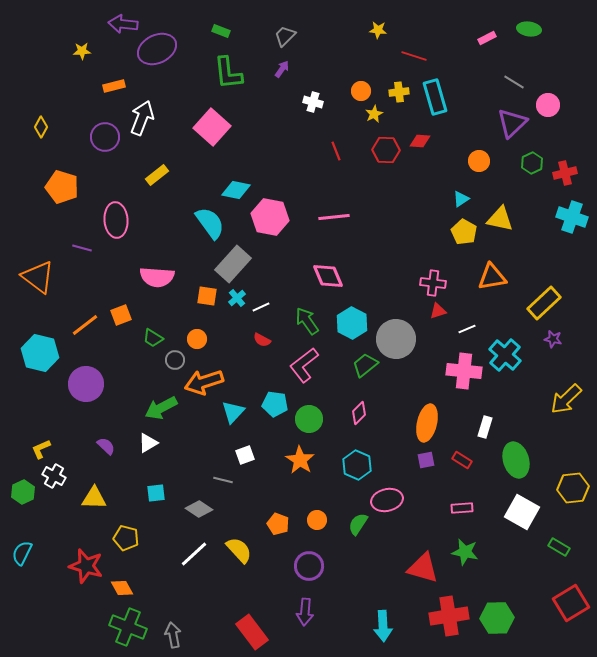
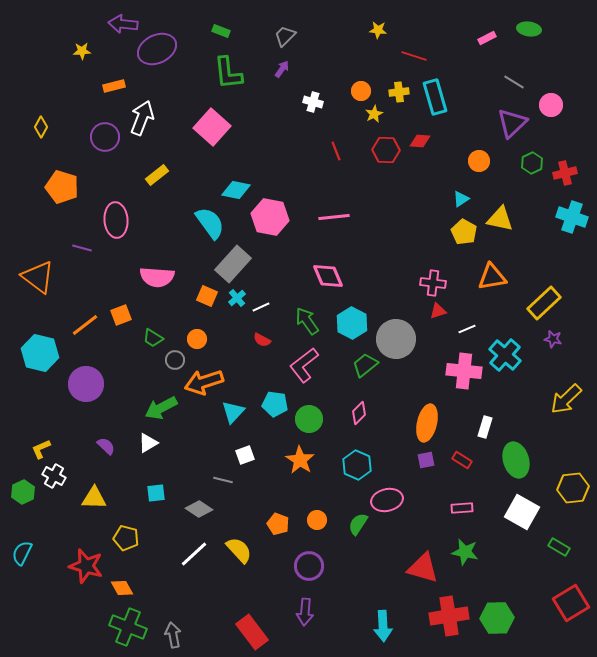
pink circle at (548, 105): moved 3 px right
orange square at (207, 296): rotated 15 degrees clockwise
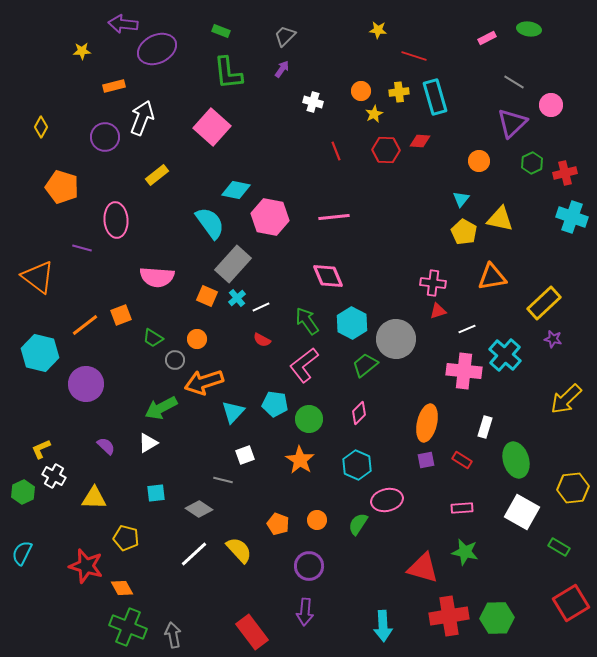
cyan triangle at (461, 199): rotated 18 degrees counterclockwise
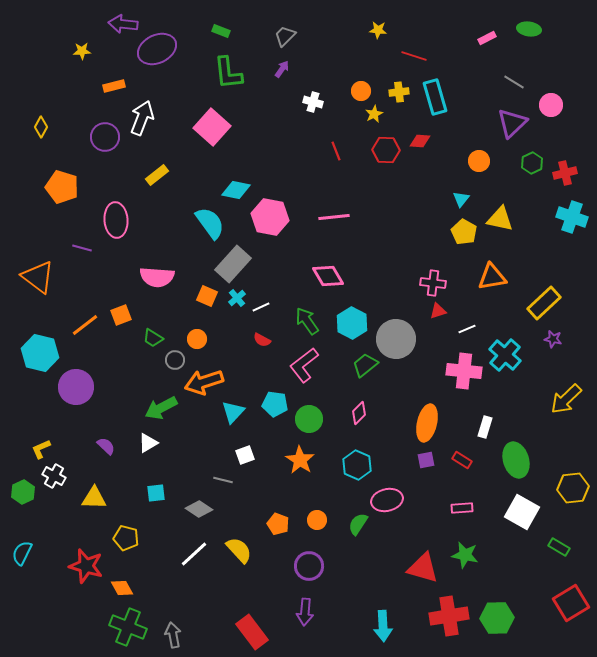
pink diamond at (328, 276): rotated 8 degrees counterclockwise
purple circle at (86, 384): moved 10 px left, 3 px down
green star at (465, 552): moved 3 px down
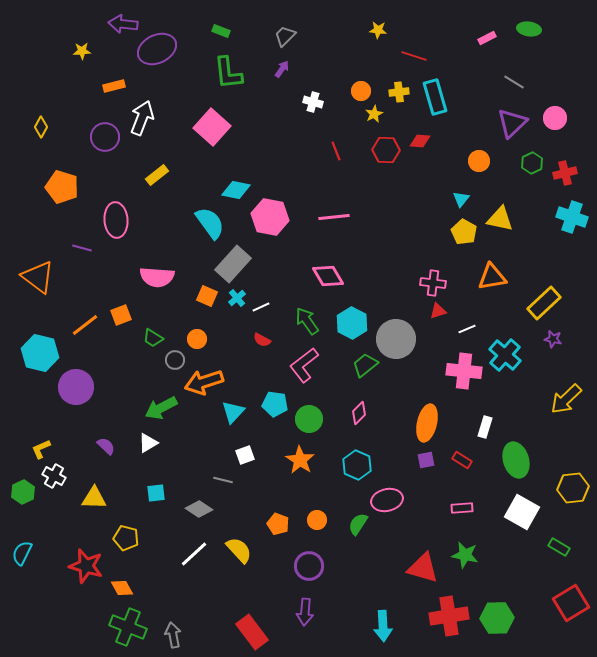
pink circle at (551, 105): moved 4 px right, 13 px down
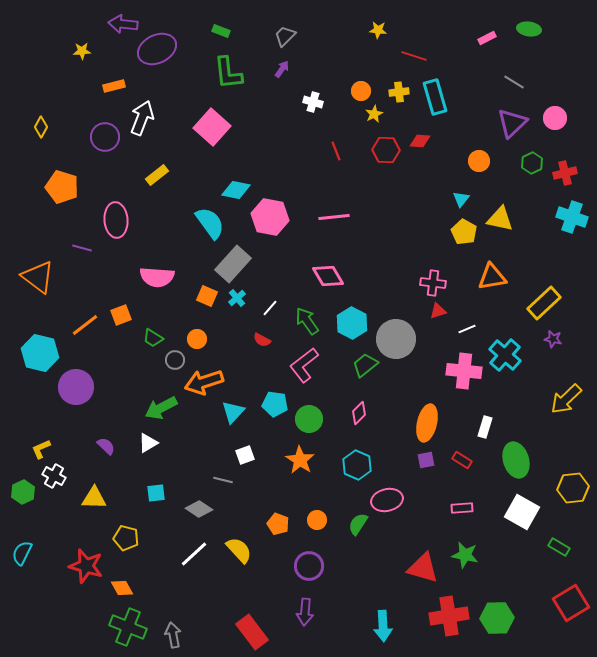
white line at (261, 307): moved 9 px right, 1 px down; rotated 24 degrees counterclockwise
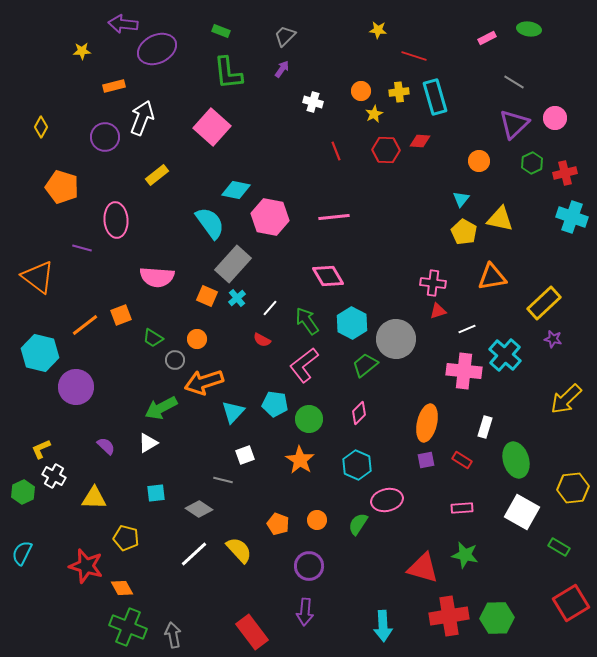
purple triangle at (512, 123): moved 2 px right, 1 px down
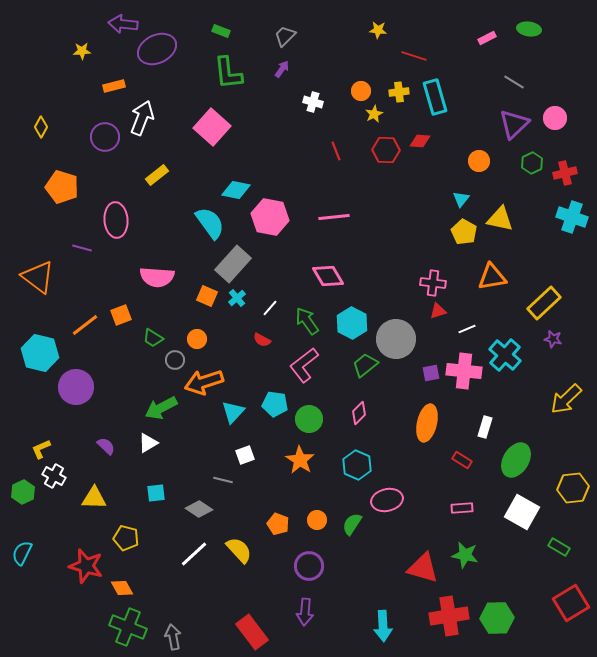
purple square at (426, 460): moved 5 px right, 87 px up
green ellipse at (516, 460): rotated 48 degrees clockwise
green semicircle at (358, 524): moved 6 px left
gray arrow at (173, 635): moved 2 px down
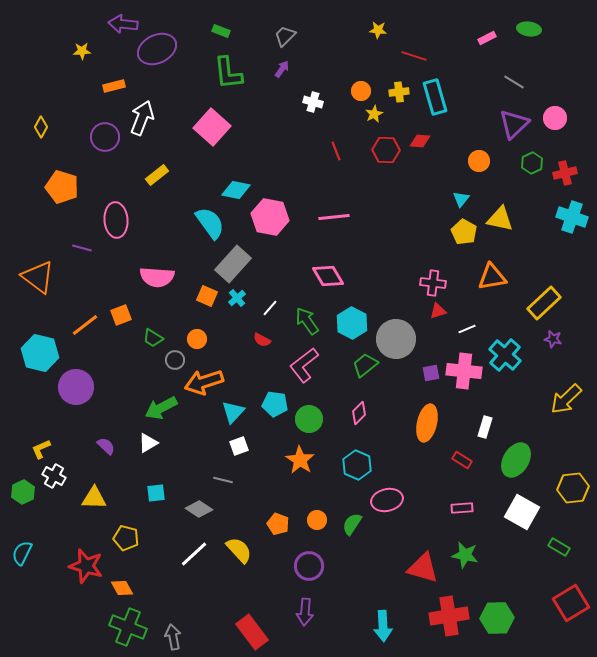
white square at (245, 455): moved 6 px left, 9 px up
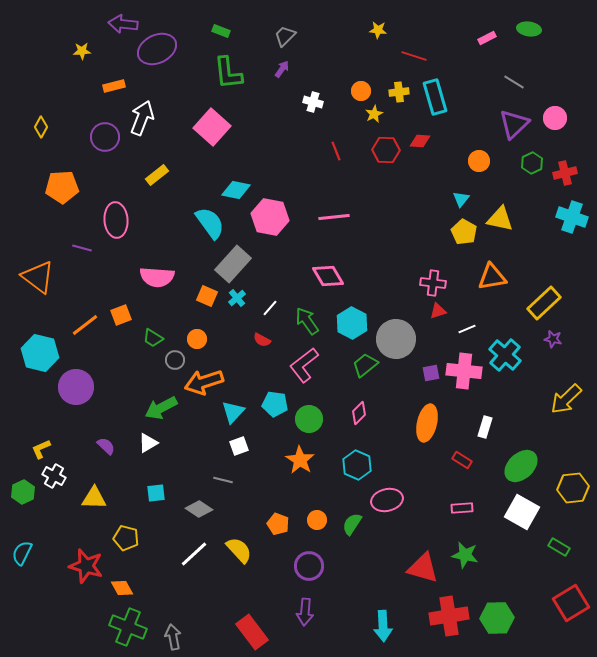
orange pentagon at (62, 187): rotated 20 degrees counterclockwise
green ellipse at (516, 460): moved 5 px right, 6 px down; rotated 16 degrees clockwise
